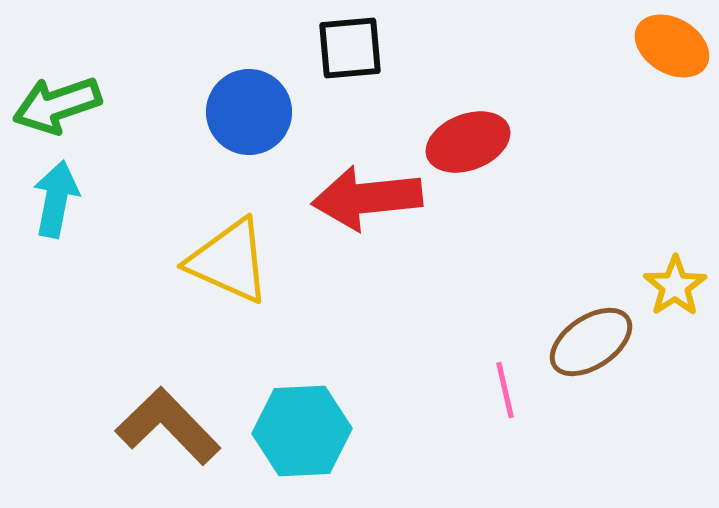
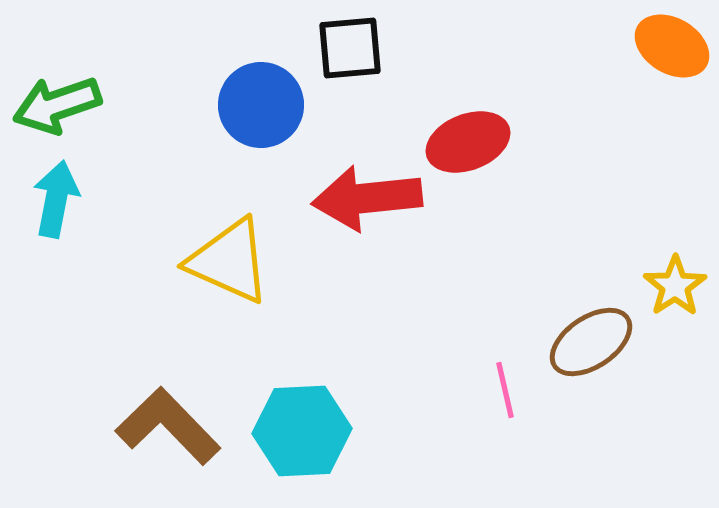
blue circle: moved 12 px right, 7 px up
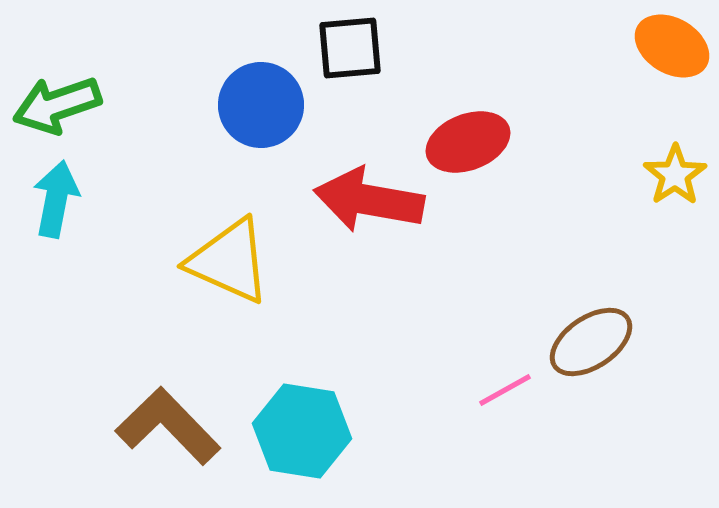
red arrow: moved 2 px right, 2 px down; rotated 16 degrees clockwise
yellow star: moved 111 px up
pink line: rotated 74 degrees clockwise
cyan hexagon: rotated 12 degrees clockwise
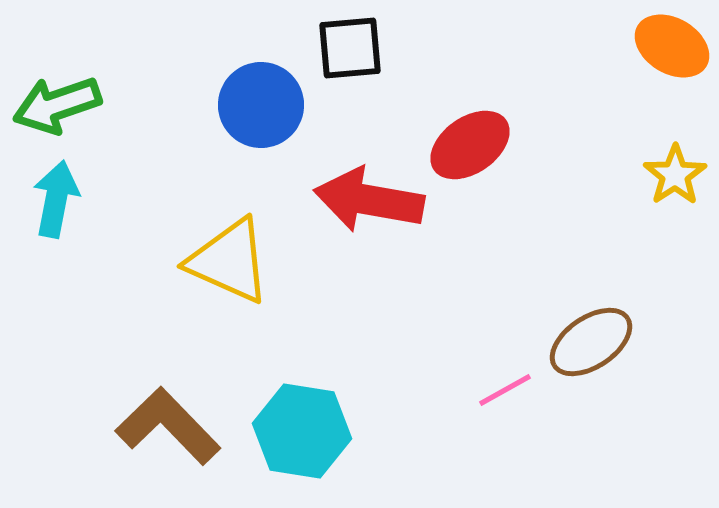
red ellipse: moved 2 px right, 3 px down; rotated 14 degrees counterclockwise
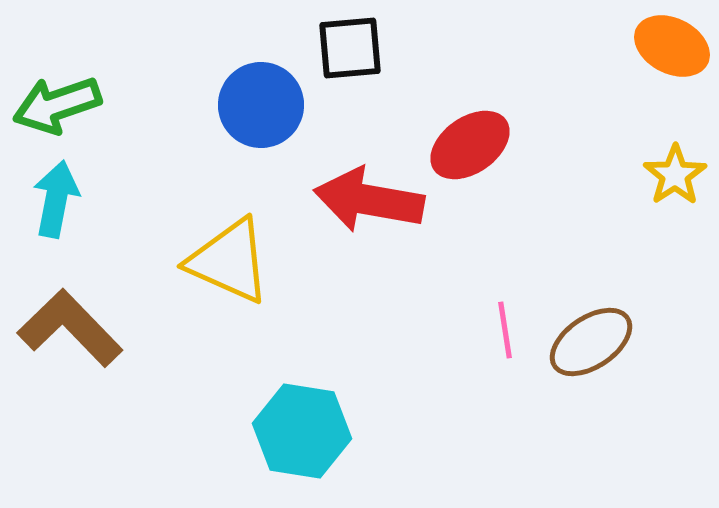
orange ellipse: rotated 4 degrees counterclockwise
pink line: moved 60 px up; rotated 70 degrees counterclockwise
brown L-shape: moved 98 px left, 98 px up
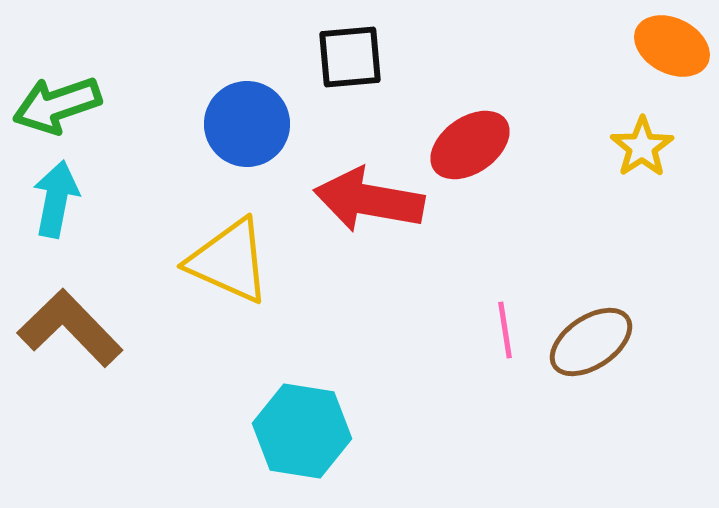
black square: moved 9 px down
blue circle: moved 14 px left, 19 px down
yellow star: moved 33 px left, 28 px up
